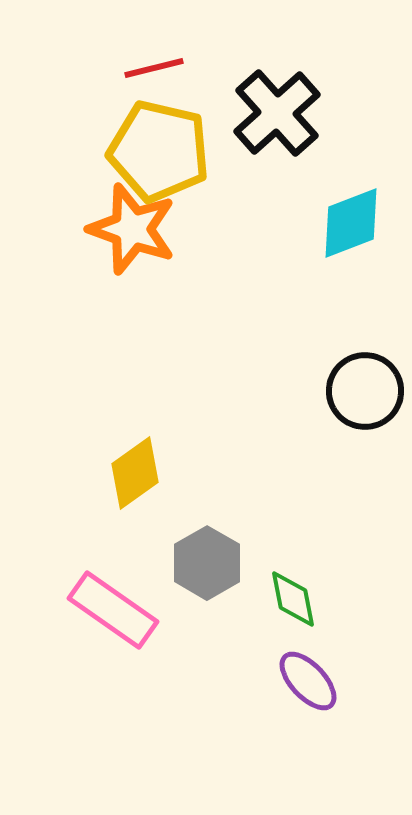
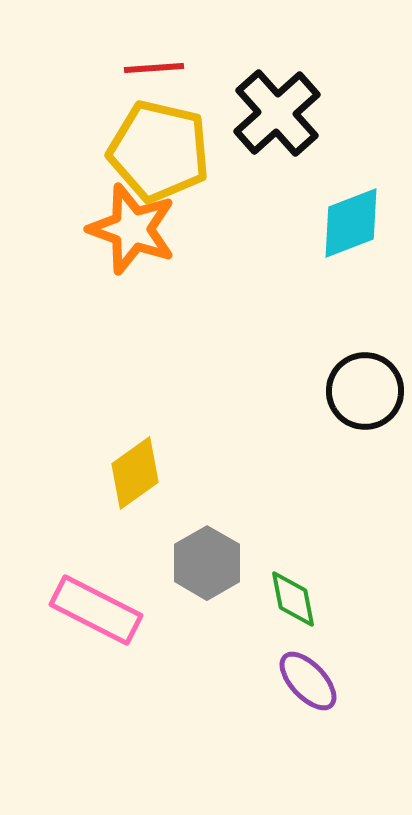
red line: rotated 10 degrees clockwise
pink rectangle: moved 17 px left; rotated 8 degrees counterclockwise
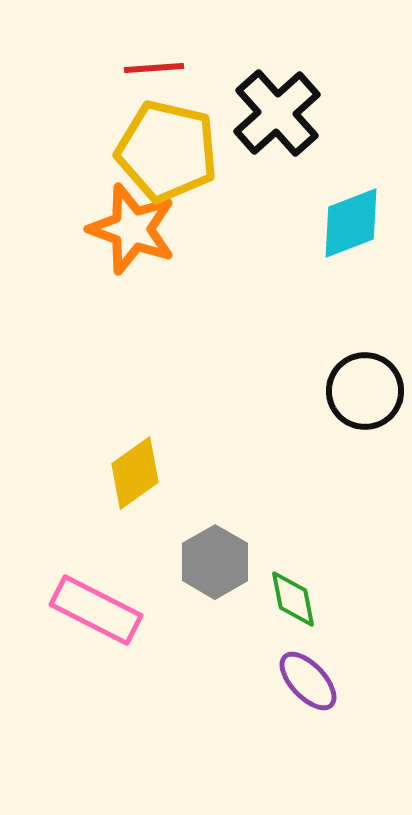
yellow pentagon: moved 8 px right
gray hexagon: moved 8 px right, 1 px up
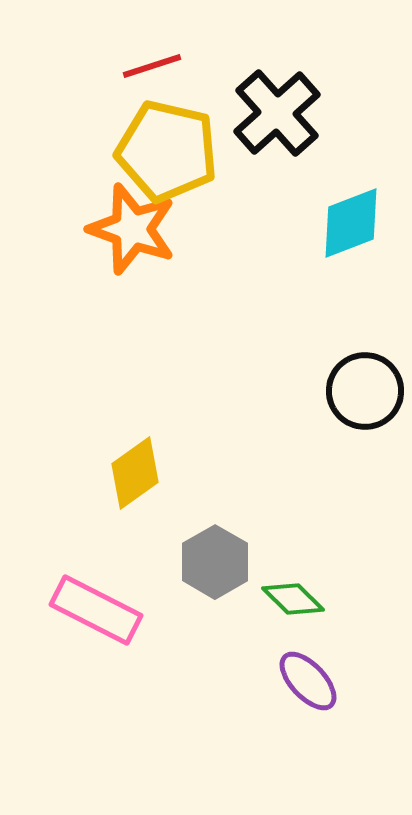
red line: moved 2 px left, 2 px up; rotated 14 degrees counterclockwise
green diamond: rotated 34 degrees counterclockwise
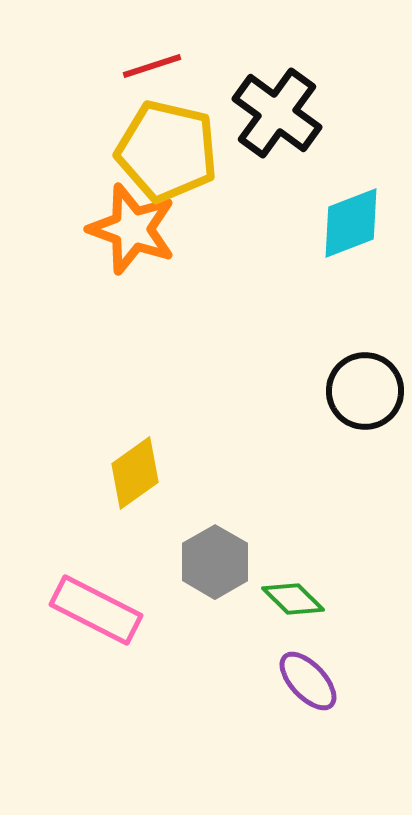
black cross: rotated 12 degrees counterclockwise
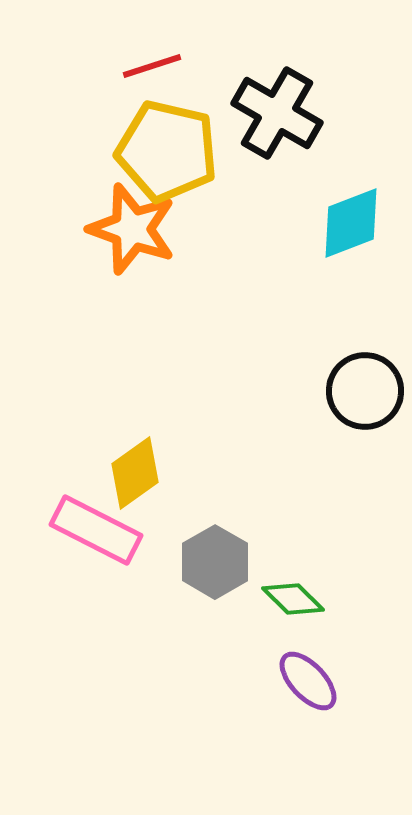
black cross: rotated 6 degrees counterclockwise
pink rectangle: moved 80 px up
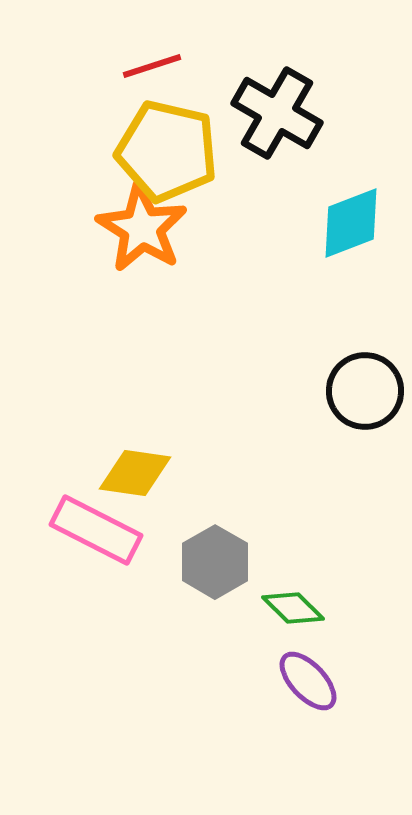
orange star: moved 10 px right, 1 px up; rotated 12 degrees clockwise
yellow diamond: rotated 44 degrees clockwise
green diamond: moved 9 px down
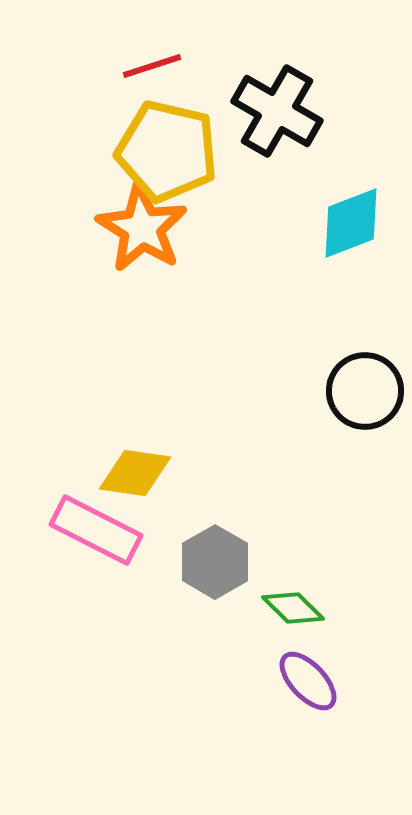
black cross: moved 2 px up
